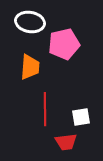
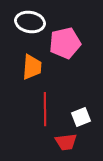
pink pentagon: moved 1 px right, 1 px up
orange trapezoid: moved 2 px right
white square: rotated 12 degrees counterclockwise
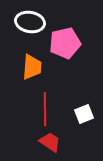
white square: moved 3 px right, 3 px up
red trapezoid: moved 16 px left; rotated 140 degrees counterclockwise
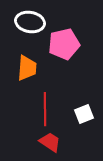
pink pentagon: moved 1 px left, 1 px down
orange trapezoid: moved 5 px left, 1 px down
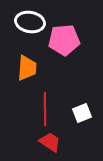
pink pentagon: moved 4 px up; rotated 8 degrees clockwise
white square: moved 2 px left, 1 px up
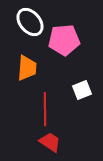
white ellipse: rotated 40 degrees clockwise
white square: moved 23 px up
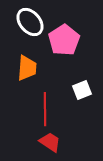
pink pentagon: rotated 28 degrees counterclockwise
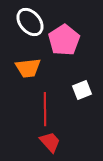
orange trapezoid: moved 1 px right; rotated 80 degrees clockwise
red trapezoid: rotated 15 degrees clockwise
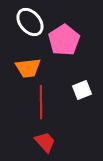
red line: moved 4 px left, 7 px up
red trapezoid: moved 5 px left
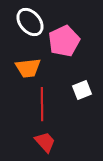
pink pentagon: moved 1 px down; rotated 8 degrees clockwise
red line: moved 1 px right, 2 px down
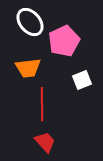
white square: moved 10 px up
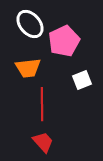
white ellipse: moved 2 px down
red trapezoid: moved 2 px left
